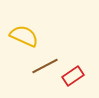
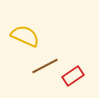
yellow semicircle: moved 1 px right
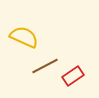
yellow semicircle: moved 1 px left, 1 px down
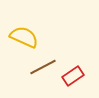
brown line: moved 2 px left, 1 px down
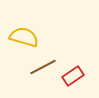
yellow semicircle: rotated 8 degrees counterclockwise
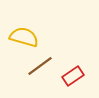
brown line: moved 3 px left, 1 px up; rotated 8 degrees counterclockwise
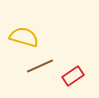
brown line: rotated 12 degrees clockwise
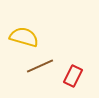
red rectangle: rotated 30 degrees counterclockwise
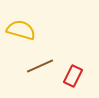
yellow semicircle: moved 3 px left, 7 px up
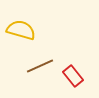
red rectangle: rotated 65 degrees counterclockwise
